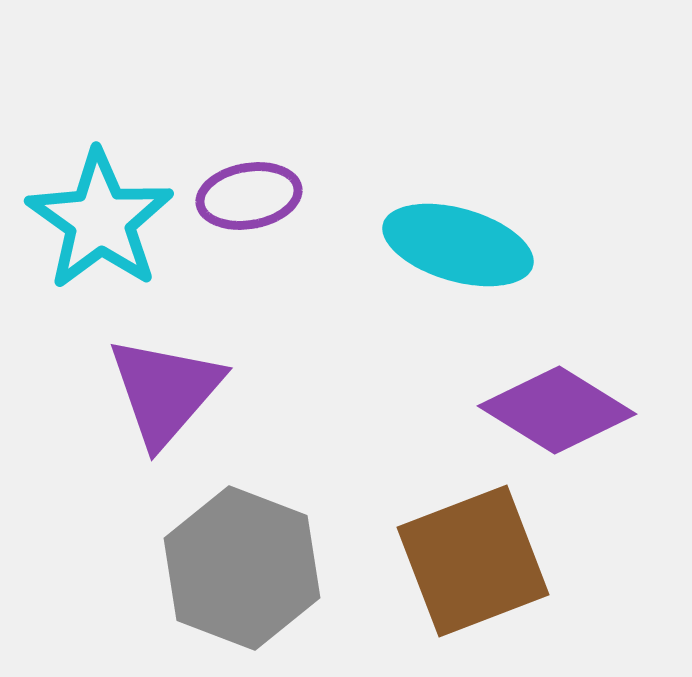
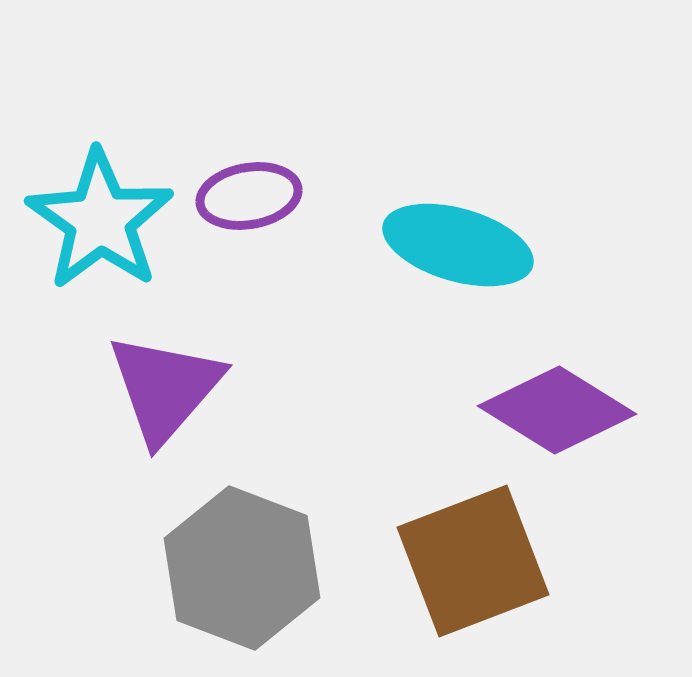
purple triangle: moved 3 px up
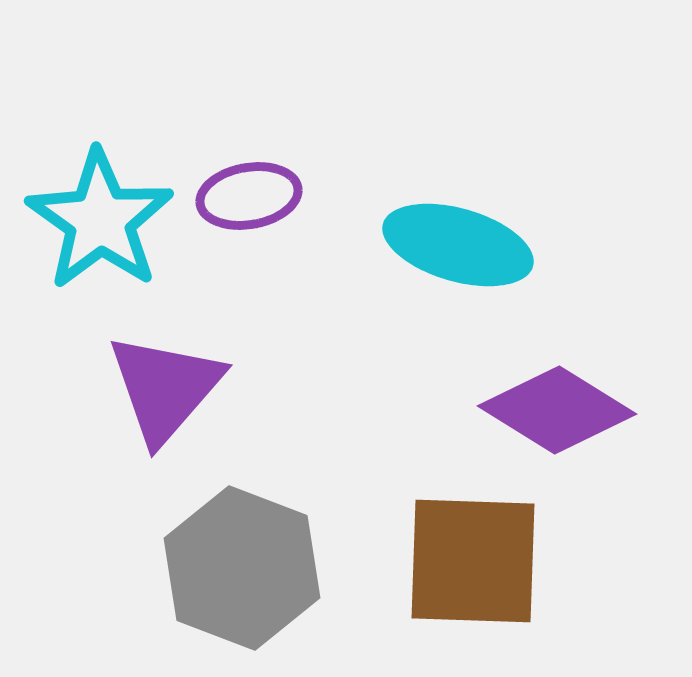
brown square: rotated 23 degrees clockwise
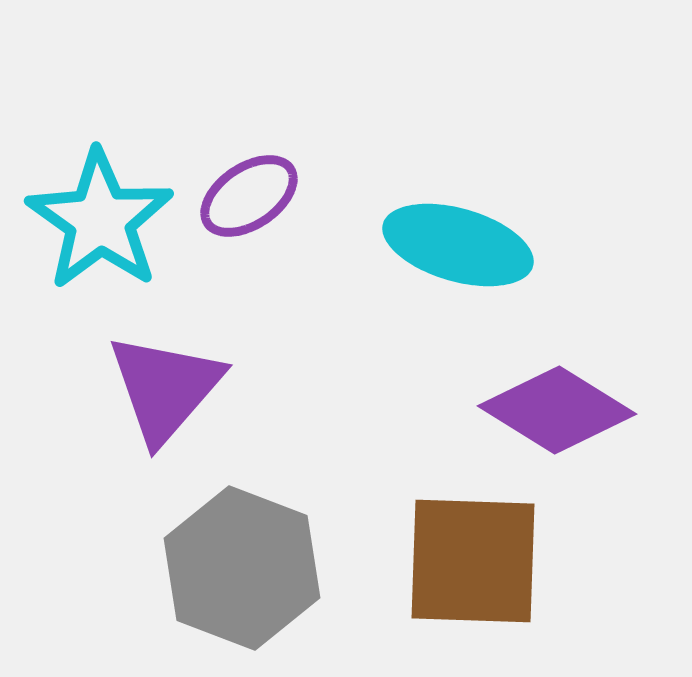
purple ellipse: rotated 24 degrees counterclockwise
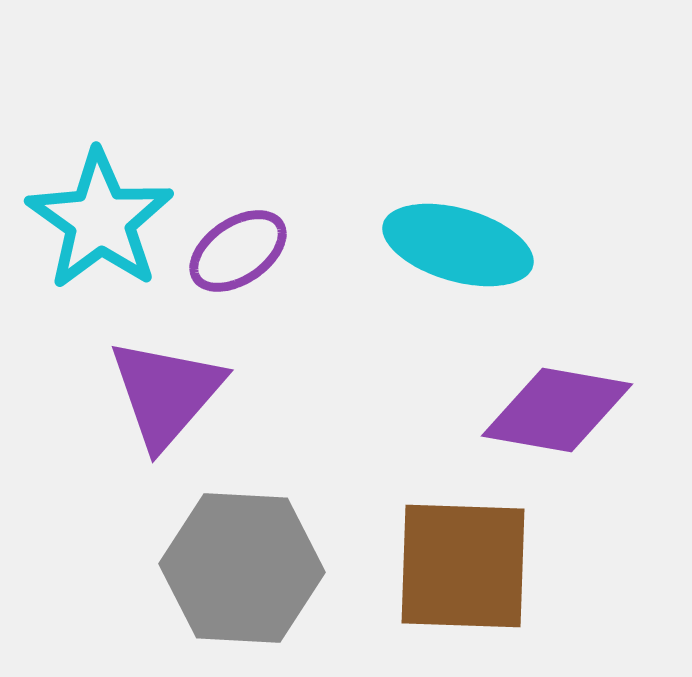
purple ellipse: moved 11 px left, 55 px down
purple triangle: moved 1 px right, 5 px down
purple diamond: rotated 22 degrees counterclockwise
brown square: moved 10 px left, 5 px down
gray hexagon: rotated 18 degrees counterclockwise
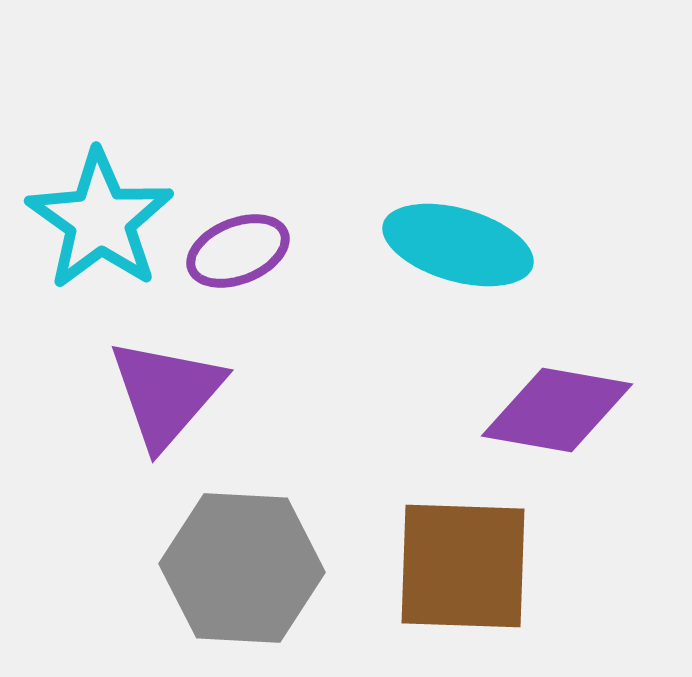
purple ellipse: rotated 12 degrees clockwise
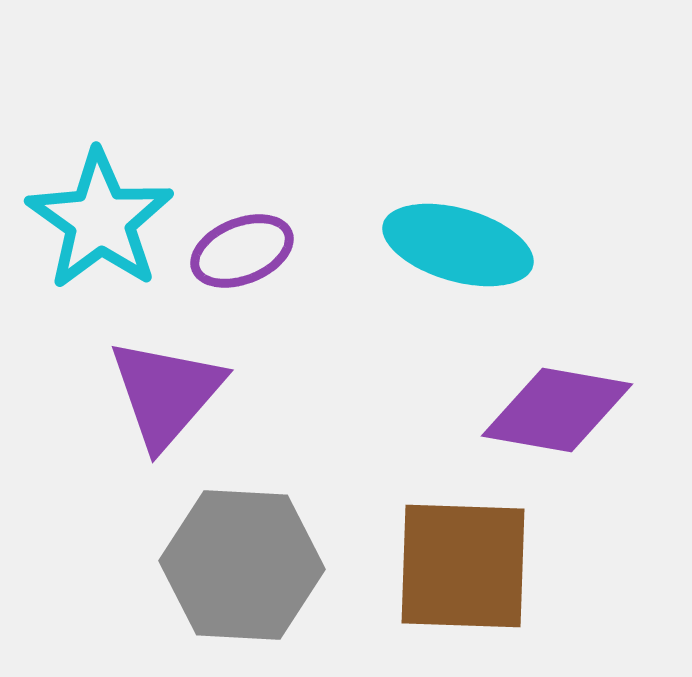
purple ellipse: moved 4 px right
gray hexagon: moved 3 px up
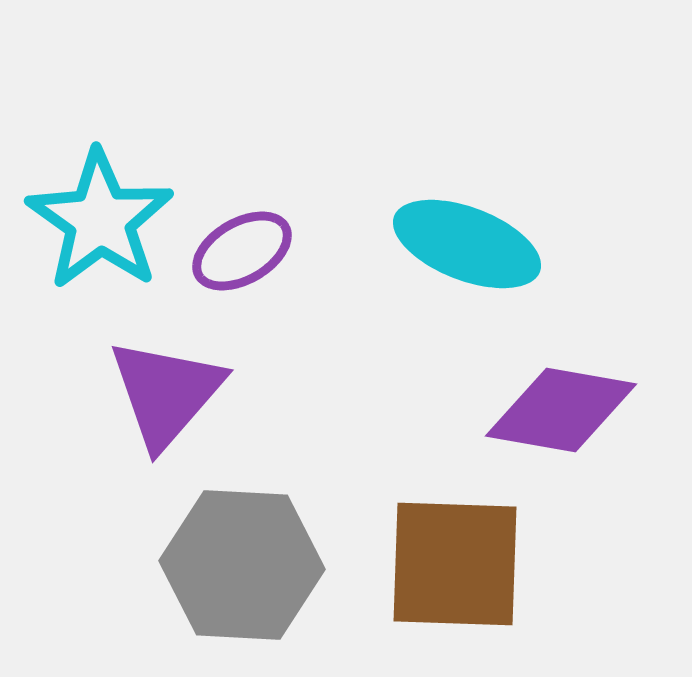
cyan ellipse: moved 9 px right, 1 px up; rotated 5 degrees clockwise
purple ellipse: rotated 8 degrees counterclockwise
purple diamond: moved 4 px right
brown square: moved 8 px left, 2 px up
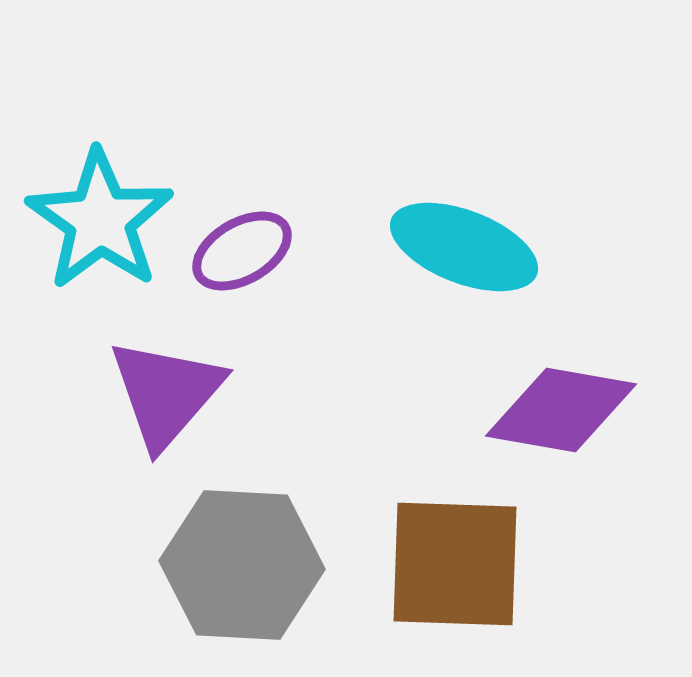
cyan ellipse: moved 3 px left, 3 px down
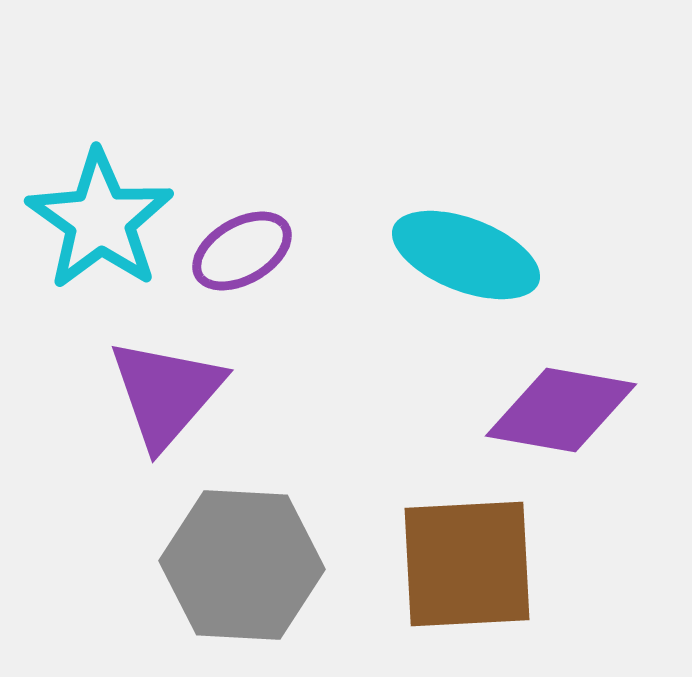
cyan ellipse: moved 2 px right, 8 px down
brown square: moved 12 px right; rotated 5 degrees counterclockwise
